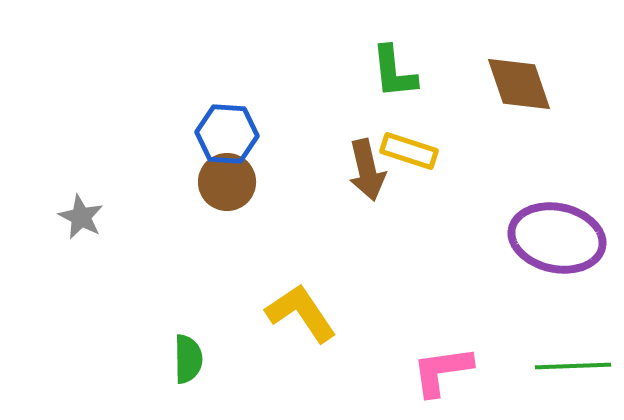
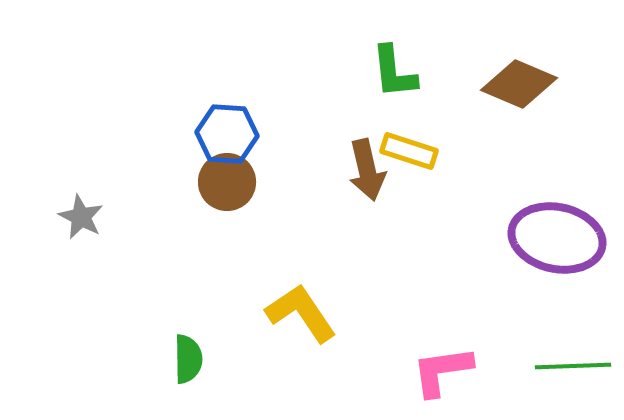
brown diamond: rotated 48 degrees counterclockwise
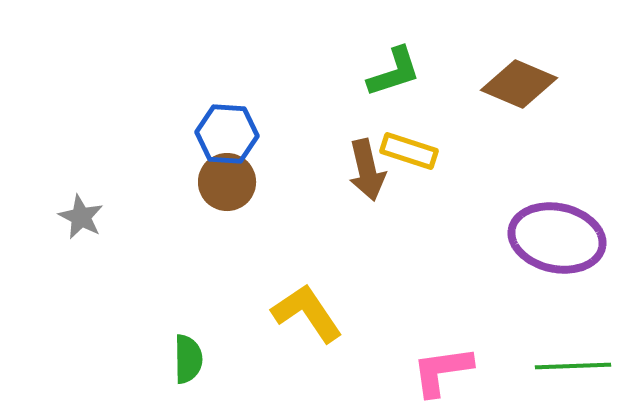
green L-shape: rotated 102 degrees counterclockwise
yellow L-shape: moved 6 px right
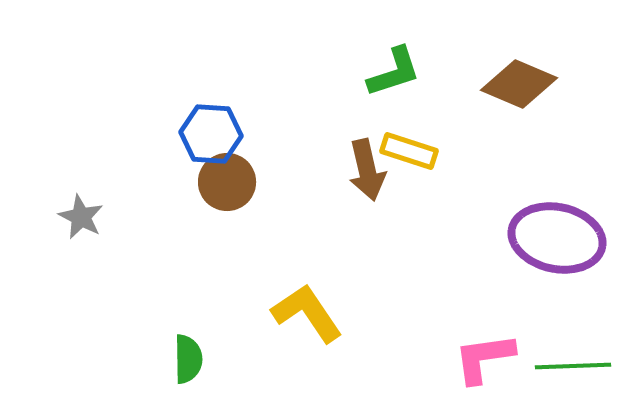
blue hexagon: moved 16 px left
pink L-shape: moved 42 px right, 13 px up
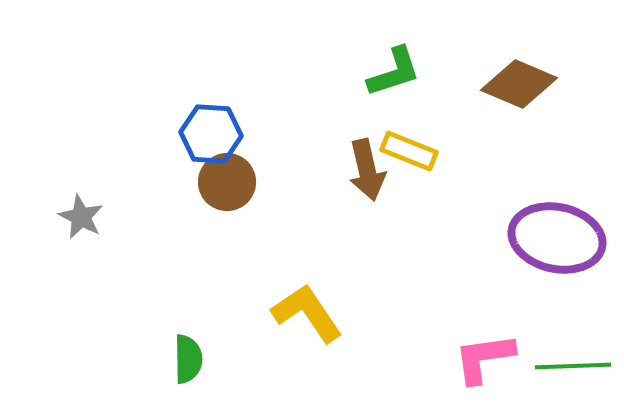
yellow rectangle: rotated 4 degrees clockwise
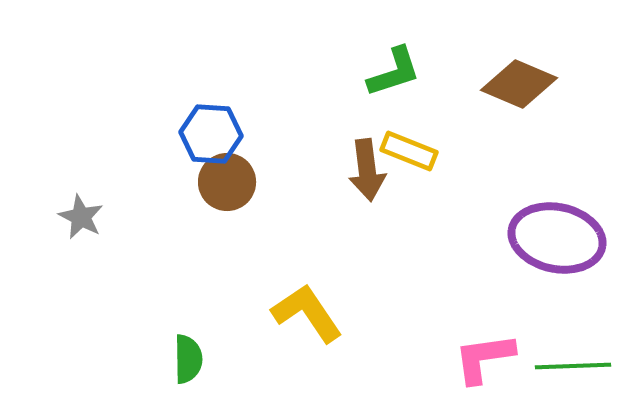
brown arrow: rotated 6 degrees clockwise
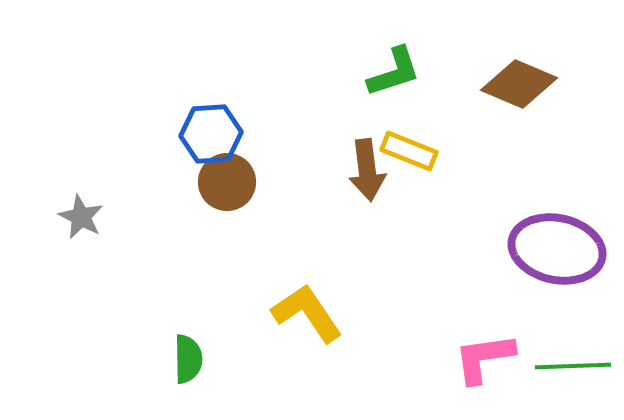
blue hexagon: rotated 8 degrees counterclockwise
purple ellipse: moved 11 px down
